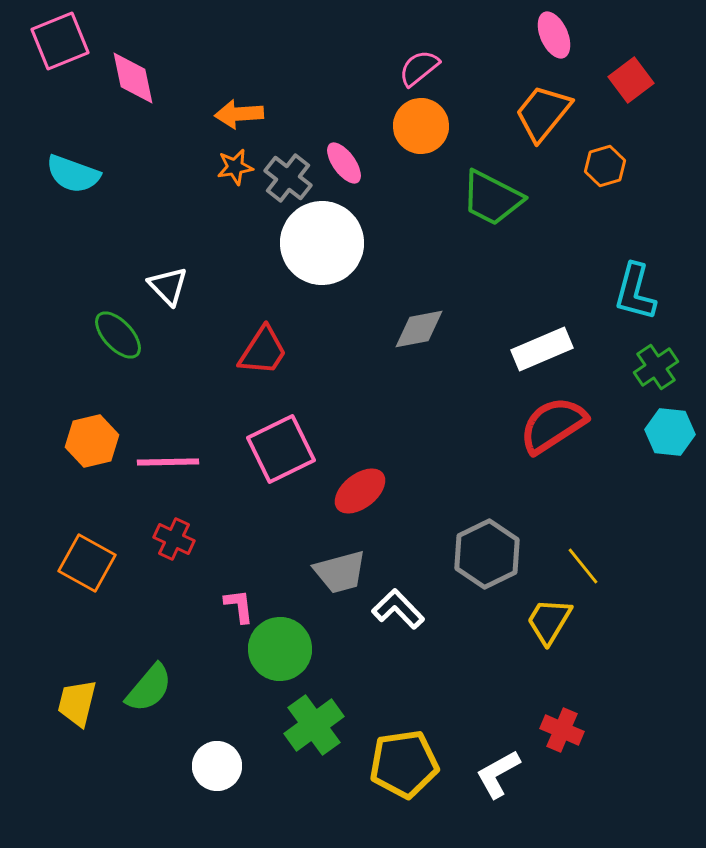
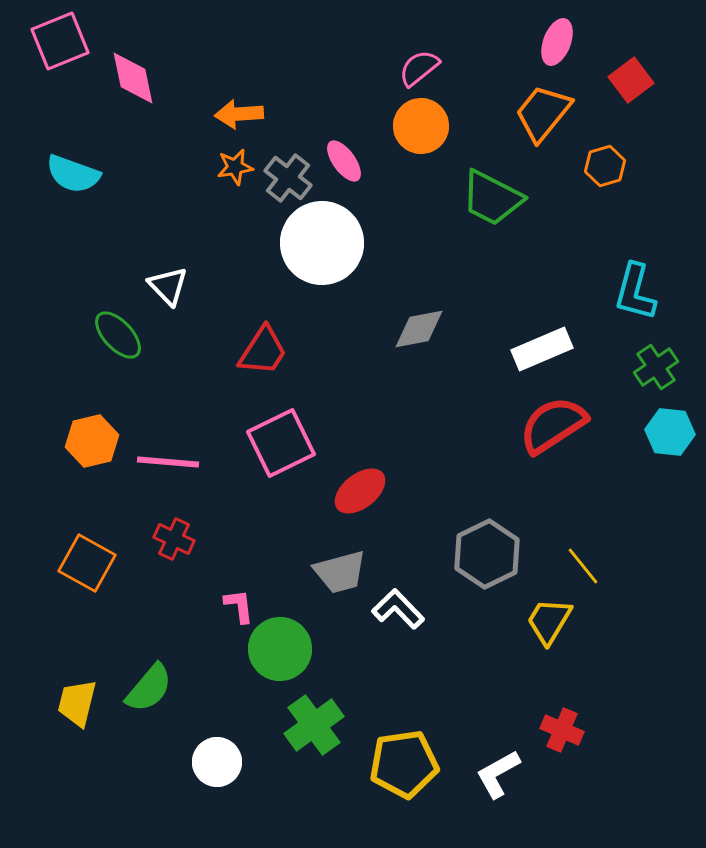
pink ellipse at (554, 35): moved 3 px right, 7 px down; rotated 45 degrees clockwise
pink ellipse at (344, 163): moved 2 px up
pink square at (281, 449): moved 6 px up
pink line at (168, 462): rotated 6 degrees clockwise
white circle at (217, 766): moved 4 px up
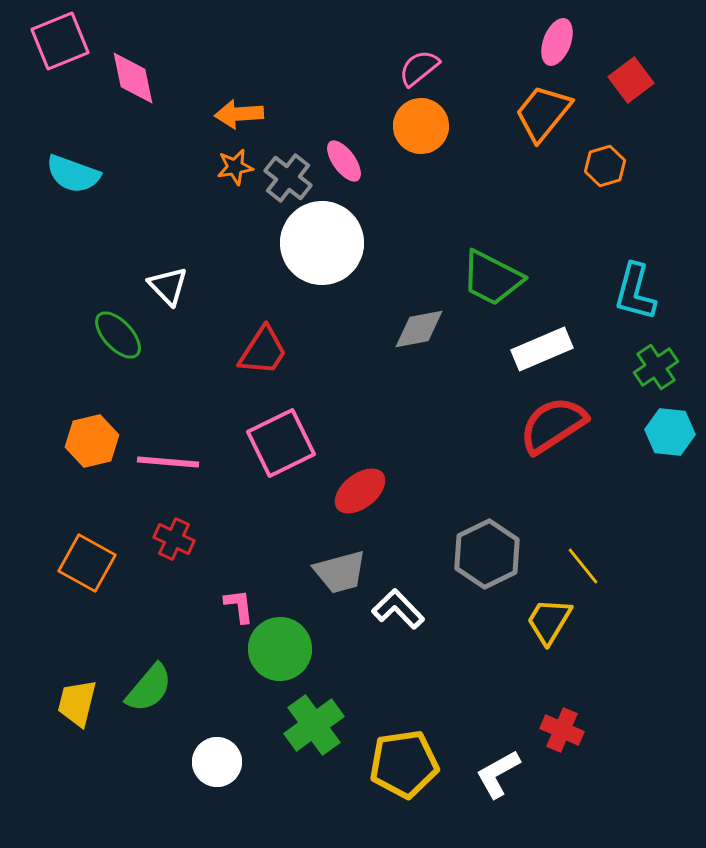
green trapezoid at (492, 198): moved 80 px down
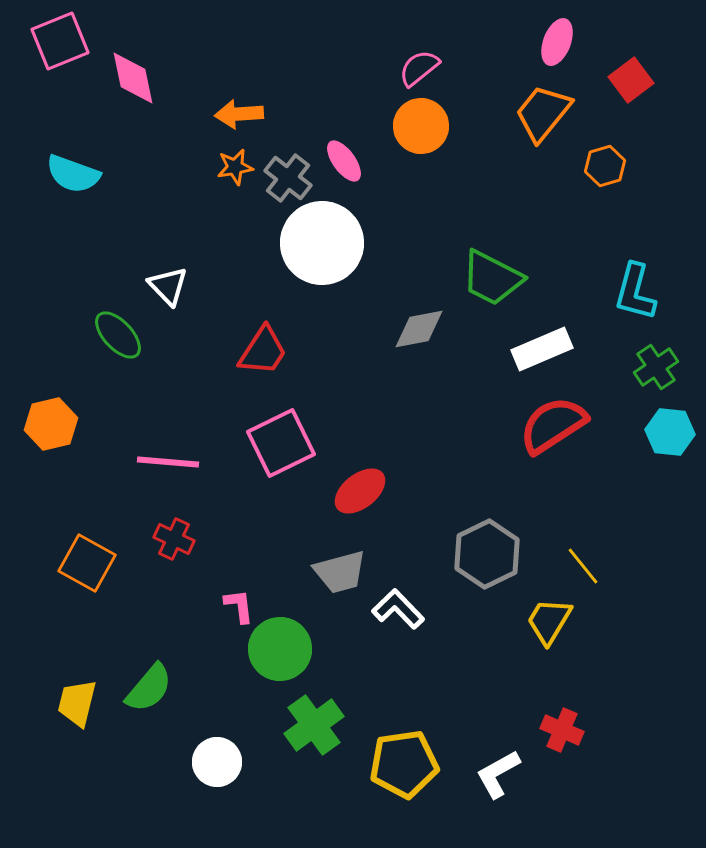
orange hexagon at (92, 441): moved 41 px left, 17 px up
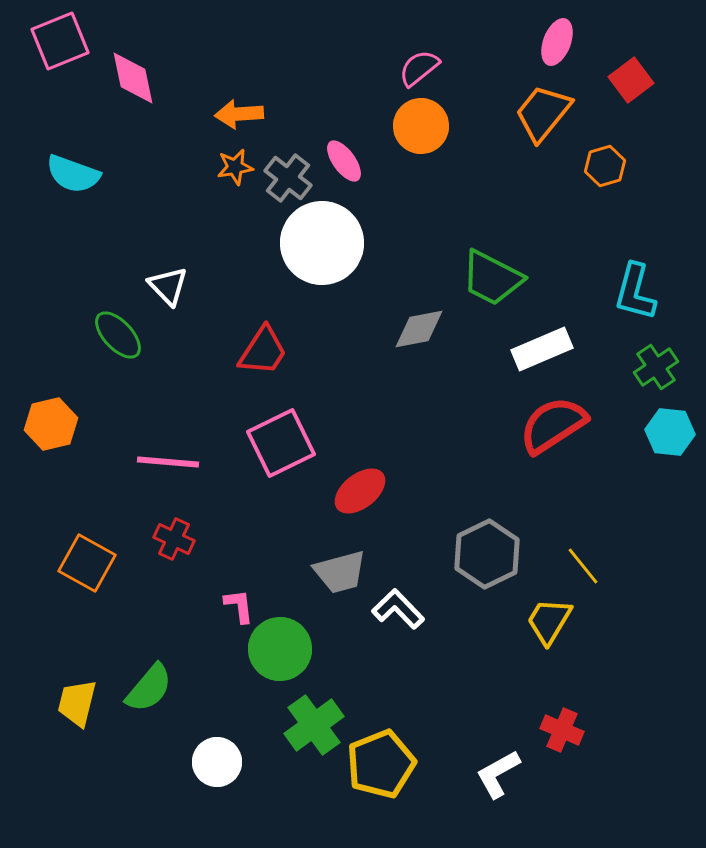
yellow pentagon at (404, 764): moved 23 px left; rotated 14 degrees counterclockwise
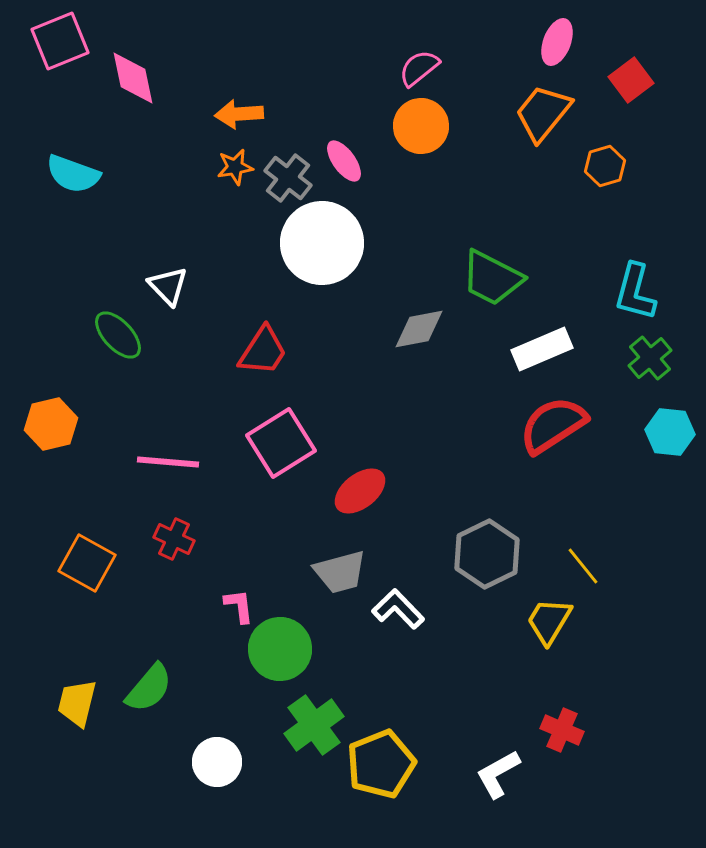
green cross at (656, 367): moved 6 px left, 9 px up; rotated 6 degrees counterclockwise
pink square at (281, 443): rotated 6 degrees counterclockwise
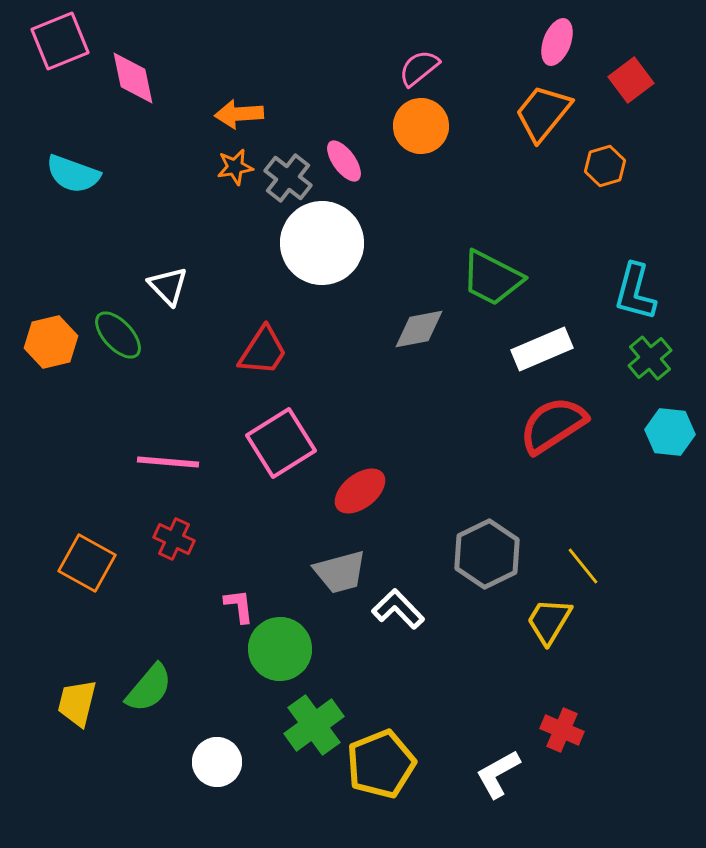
orange hexagon at (51, 424): moved 82 px up
